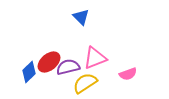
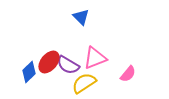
red ellipse: rotated 10 degrees counterclockwise
purple semicircle: moved 2 px up; rotated 135 degrees counterclockwise
pink semicircle: rotated 30 degrees counterclockwise
yellow semicircle: moved 1 px left
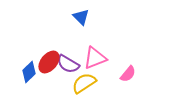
purple semicircle: moved 1 px up
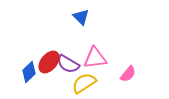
pink triangle: rotated 15 degrees clockwise
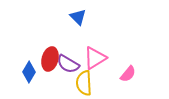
blue triangle: moved 3 px left
pink triangle: rotated 25 degrees counterclockwise
red ellipse: moved 1 px right, 3 px up; rotated 25 degrees counterclockwise
blue diamond: rotated 15 degrees counterclockwise
yellow semicircle: rotated 60 degrees counterclockwise
